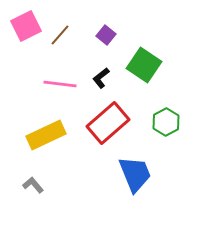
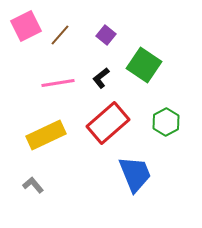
pink line: moved 2 px left, 1 px up; rotated 16 degrees counterclockwise
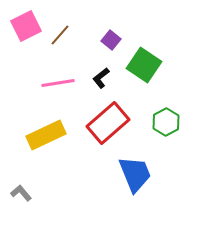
purple square: moved 5 px right, 5 px down
gray L-shape: moved 12 px left, 8 px down
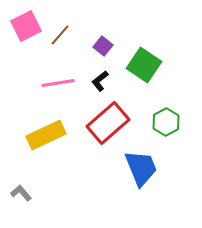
purple square: moved 8 px left, 6 px down
black L-shape: moved 1 px left, 3 px down
blue trapezoid: moved 6 px right, 6 px up
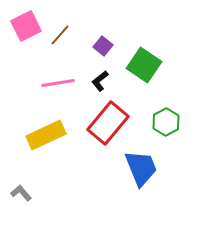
red rectangle: rotated 9 degrees counterclockwise
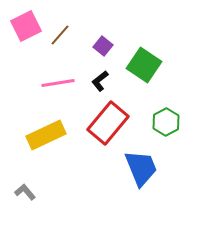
gray L-shape: moved 4 px right, 1 px up
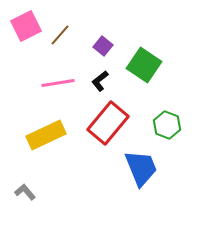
green hexagon: moved 1 px right, 3 px down; rotated 12 degrees counterclockwise
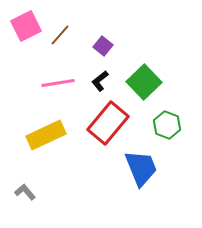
green square: moved 17 px down; rotated 12 degrees clockwise
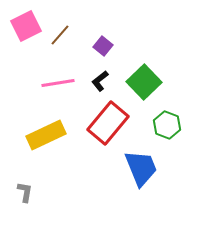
gray L-shape: rotated 50 degrees clockwise
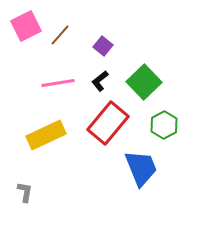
green hexagon: moved 3 px left; rotated 12 degrees clockwise
